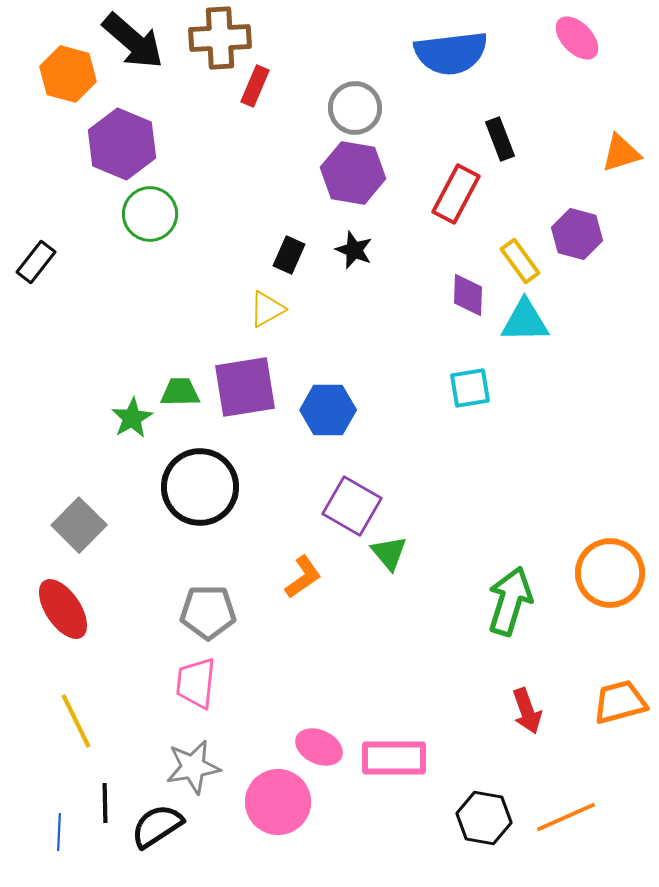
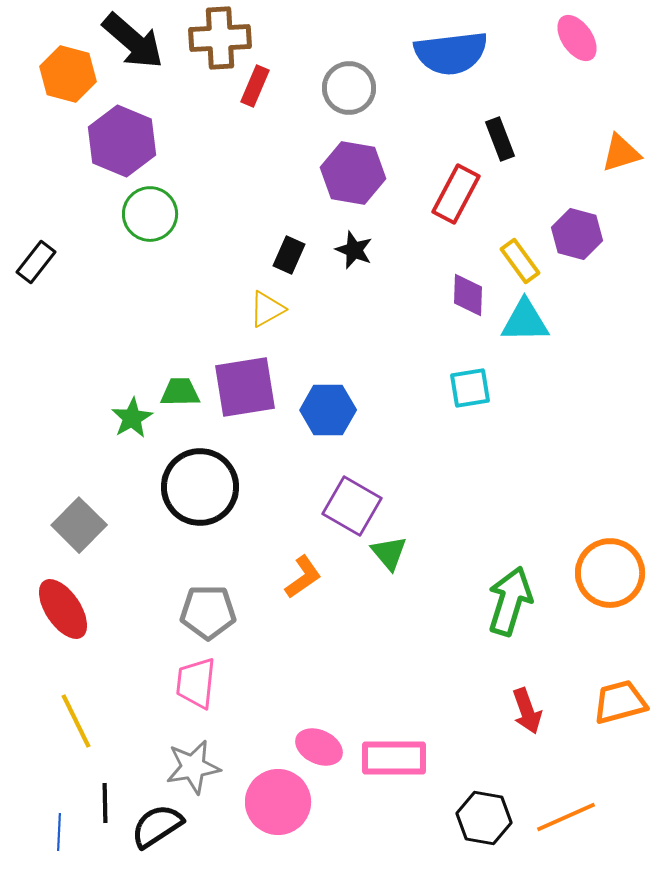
pink ellipse at (577, 38): rotated 9 degrees clockwise
gray circle at (355, 108): moved 6 px left, 20 px up
purple hexagon at (122, 144): moved 3 px up
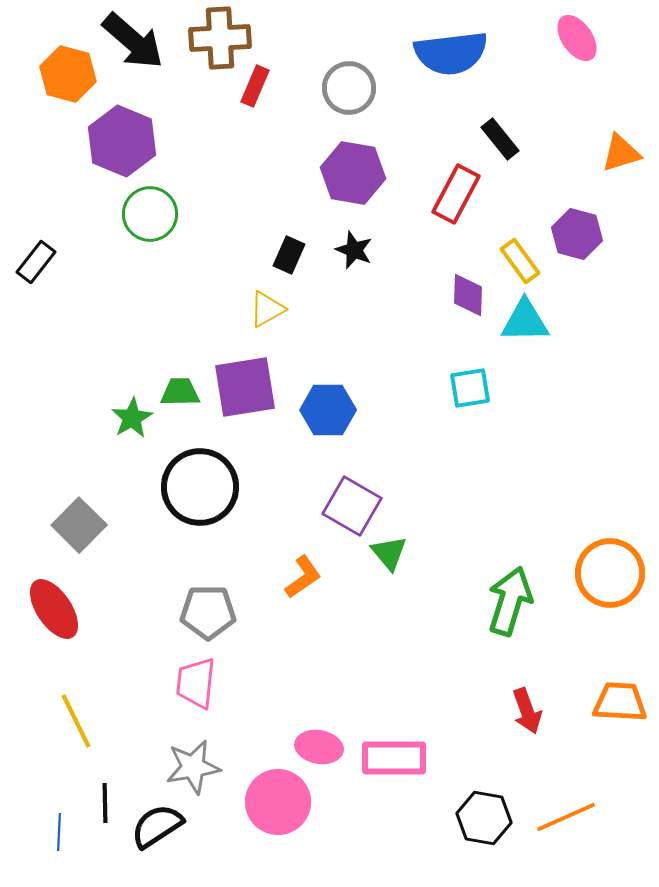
black rectangle at (500, 139): rotated 18 degrees counterclockwise
red ellipse at (63, 609): moved 9 px left
orange trapezoid at (620, 702): rotated 18 degrees clockwise
pink ellipse at (319, 747): rotated 15 degrees counterclockwise
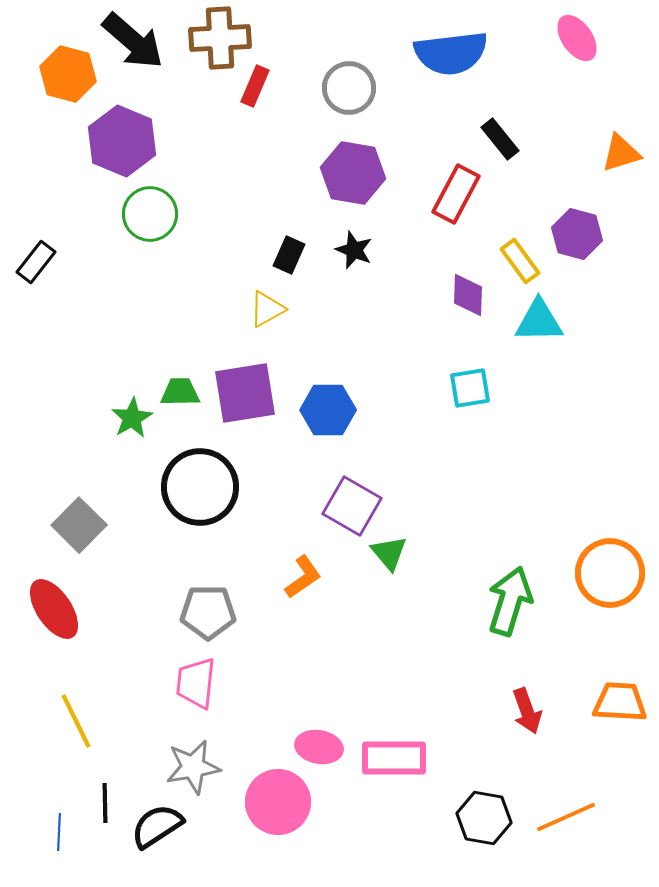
cyan triangle at (525, 321): moved 14 px right
purple square at (245, 387): moved 6 px down
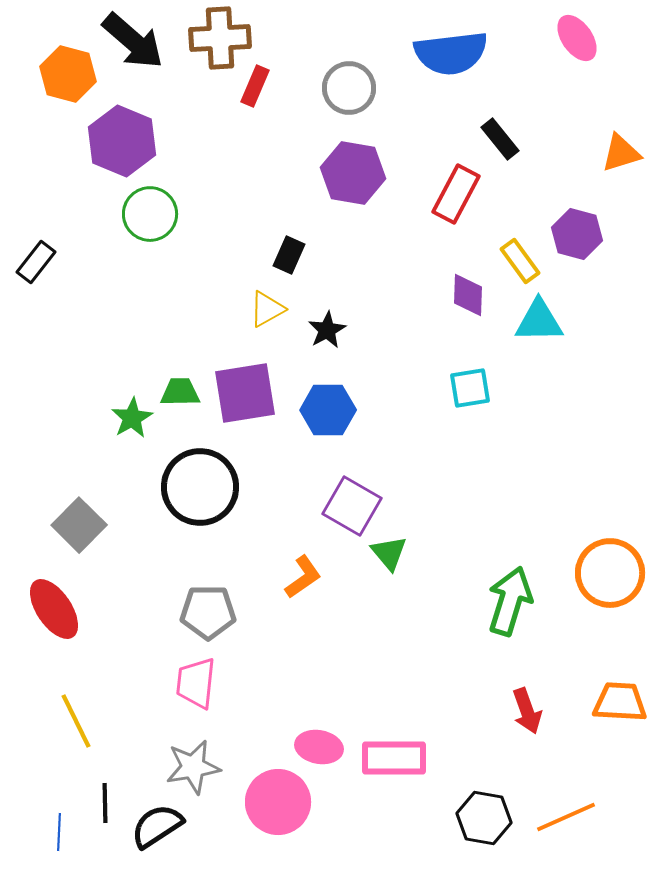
black star at (354, 250): moved 27 px left, 80 px down; rotated 21 degrees clockwise
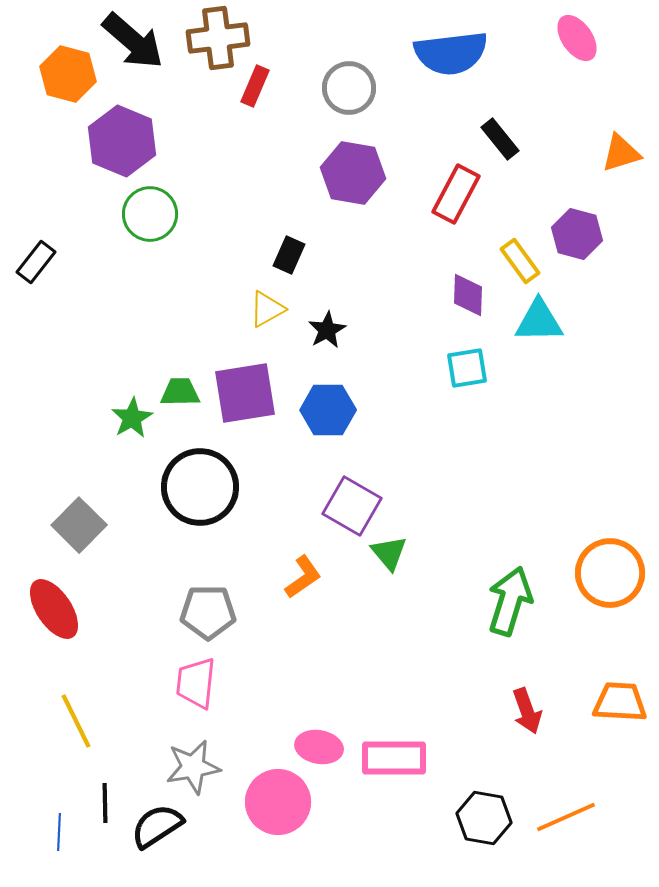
brown cross at (220, 38): moved 2 px left; rotated 4 degrees counterclockwise
cyan square at (470, 388): moved 3 px left, 20 px up
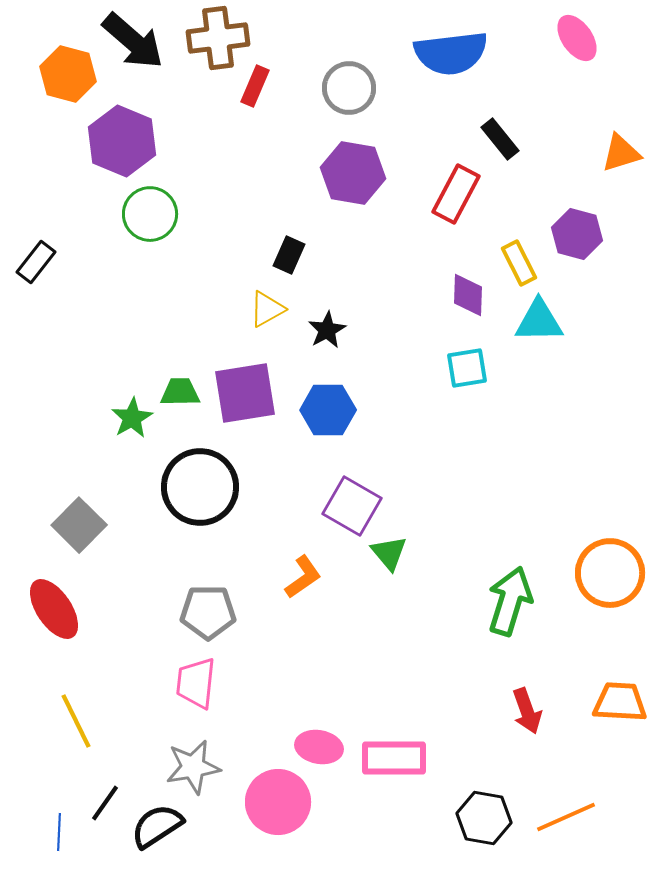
yellow rectangle at (520, 261): moved 1 px left, 2 px down; rotated 9 degrees clockwise
black line at (105, 803): rotated 36 degrees clockwise
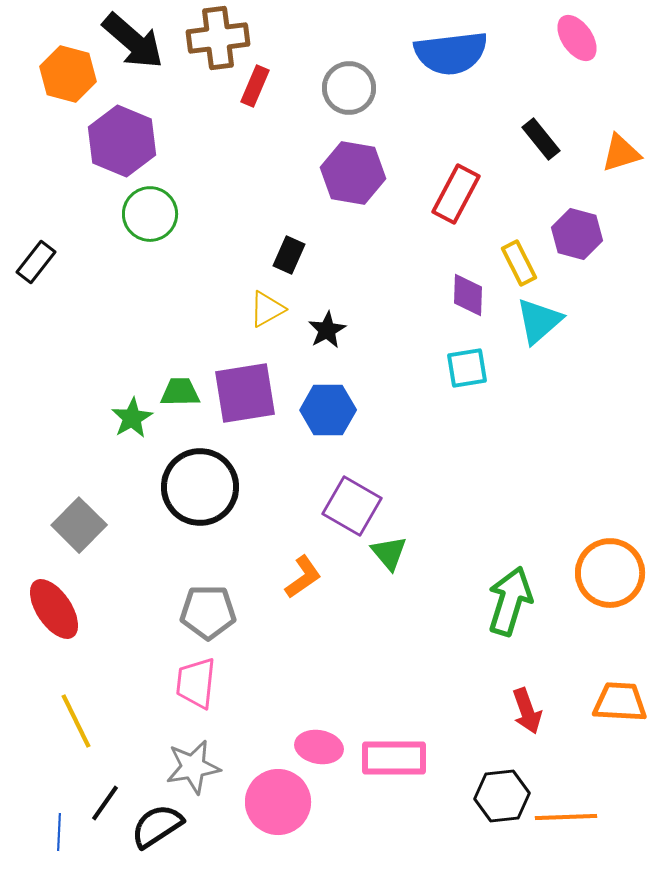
black rectangle at (500, 139): moved 41 px right
cyan triangle at (539, 321): rotated 40 degrees counterclockwise
orange line at (566, 817): rotated 22 degrees clockwise
black hexagon at (484, 818): moved 18 px right, 22 px up; rotated 16 degrees counterclockwise
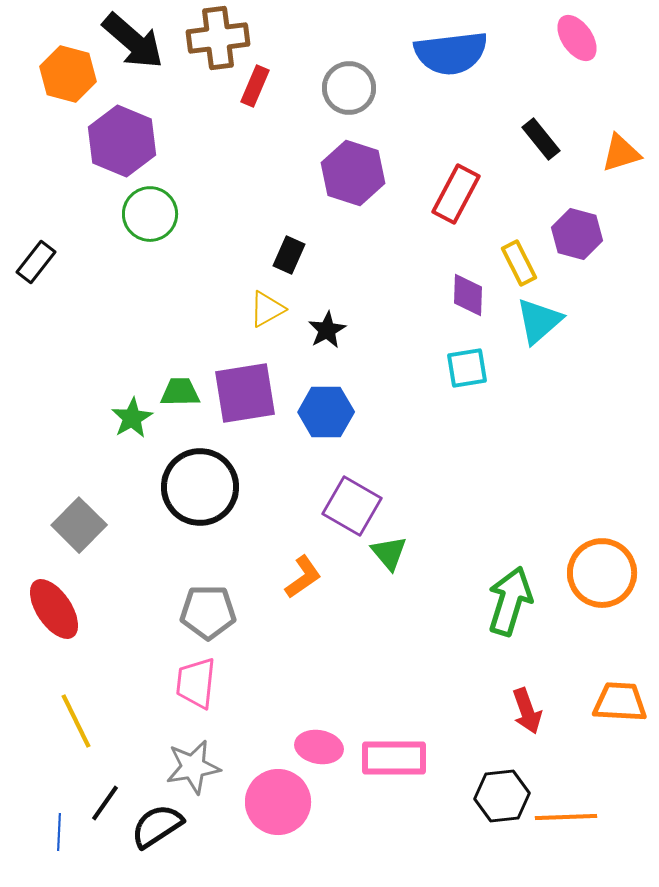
purple hexagon at (353, 173): rotated 8 degrees clockwise
blue hexagon at (328, 410): moved 2 px left, 2 px down
orange circle at (610, 573): moved 8 px left
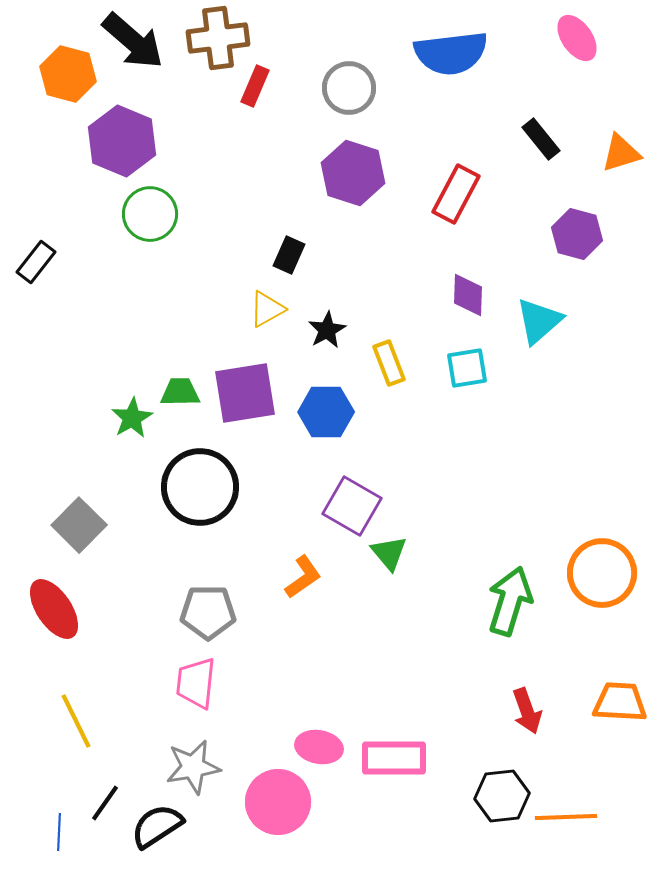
yellow rectangle at (519, 263): moved 130 px left, 100 px down; rotated 6 degrees clockwise
